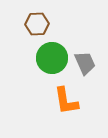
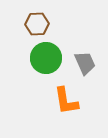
green circle: moved 6 px left
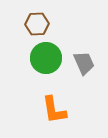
gray trapezoid: moved 1 px left
orange L-shape: moved 12 px left, 9 px down
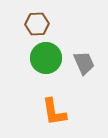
orange L-shape: moved 2 px down
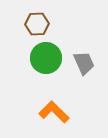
orange L-shape: rotated 144 degrees clockwise
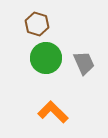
brown hexagon: rotated 20 degrees clockwise
orange L-shape: moved 1 px left
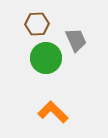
brown hexagon: rotated 20 degrees counterclockwise
gray trapezoid: moved 8 px left, 23 px up
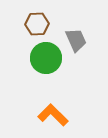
orange L-shape: moved 3 px down
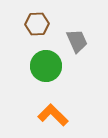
gray trapezoid: moved 1 px right, 1 px down
green circle: moved 8 px down
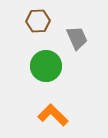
brown hexagon: moved 1 px right, 3 px up
gray trapezoid: moved 3 px up
